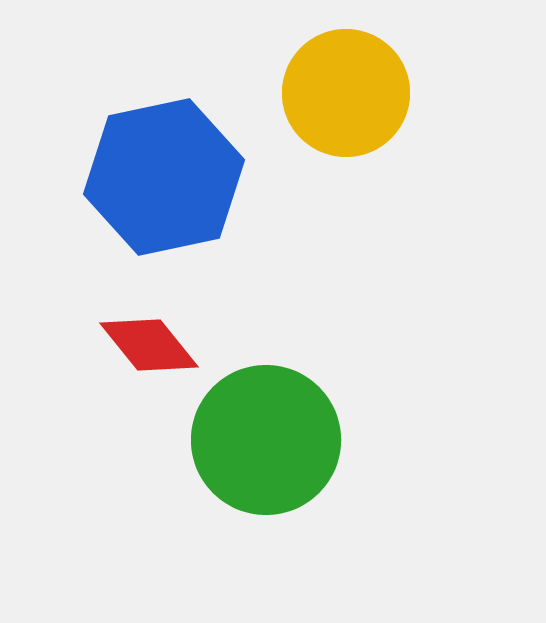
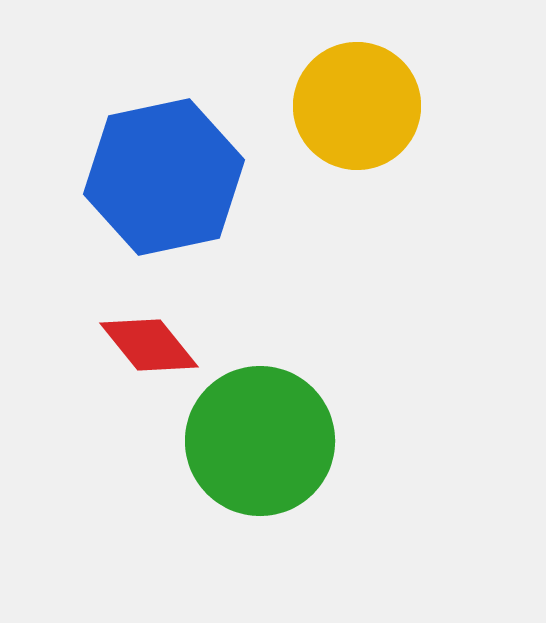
yellow circle: moved 11 px right, 13 px down
green circle: moved 6 px left, 1 px down
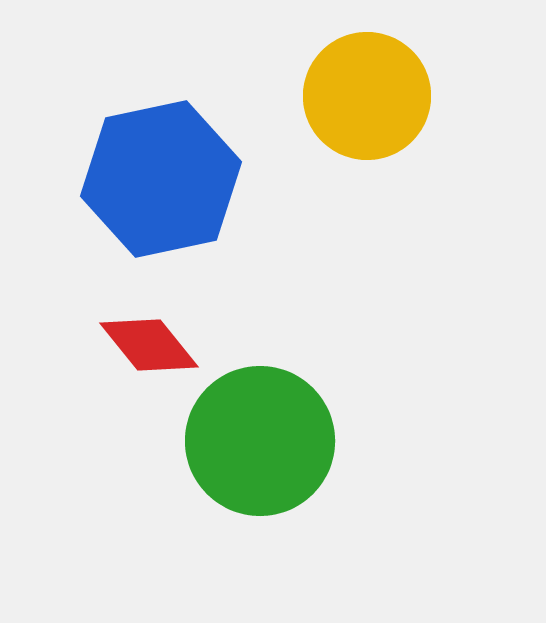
yellow circle: moved 10 px right, 10 px up
blue hexagon: moved 3 px left, 2 px down
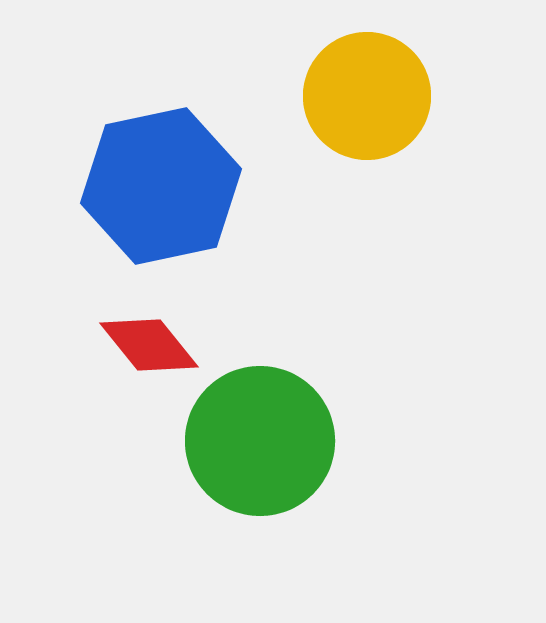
blue hexagon: moved 7 px down
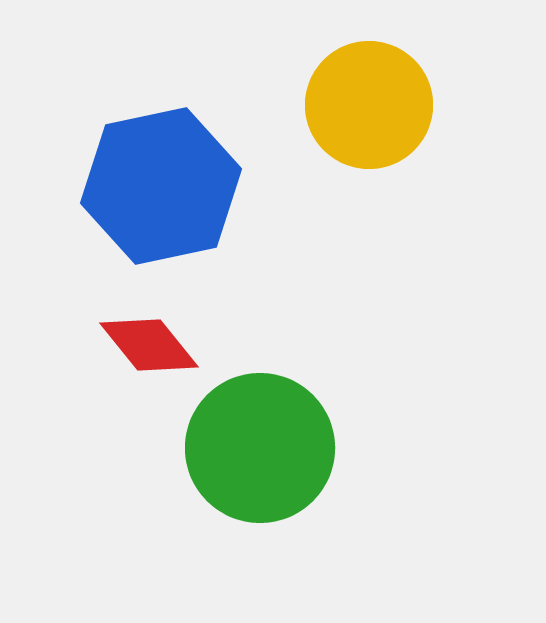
yellow circle: moved 2 px right, 9 px down
green circle: moved 7 px down
